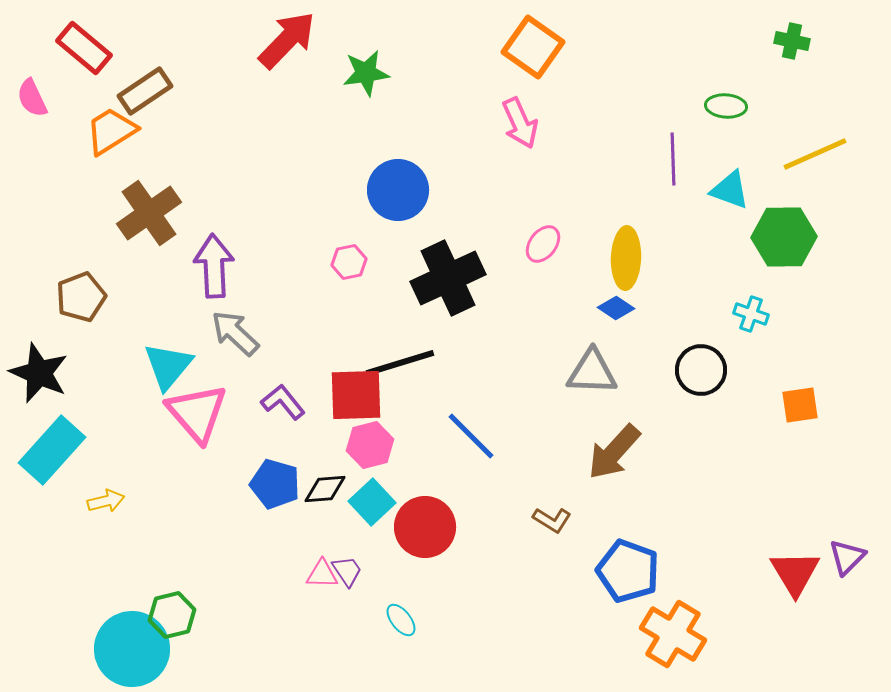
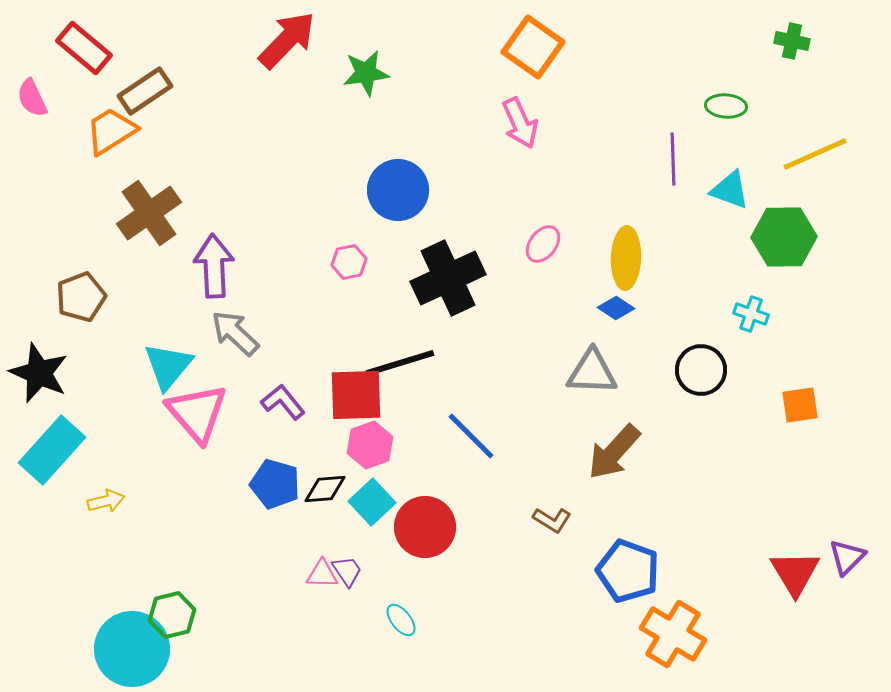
pink hexagon at (370, 445): rotated 6 degrees counterclockwise
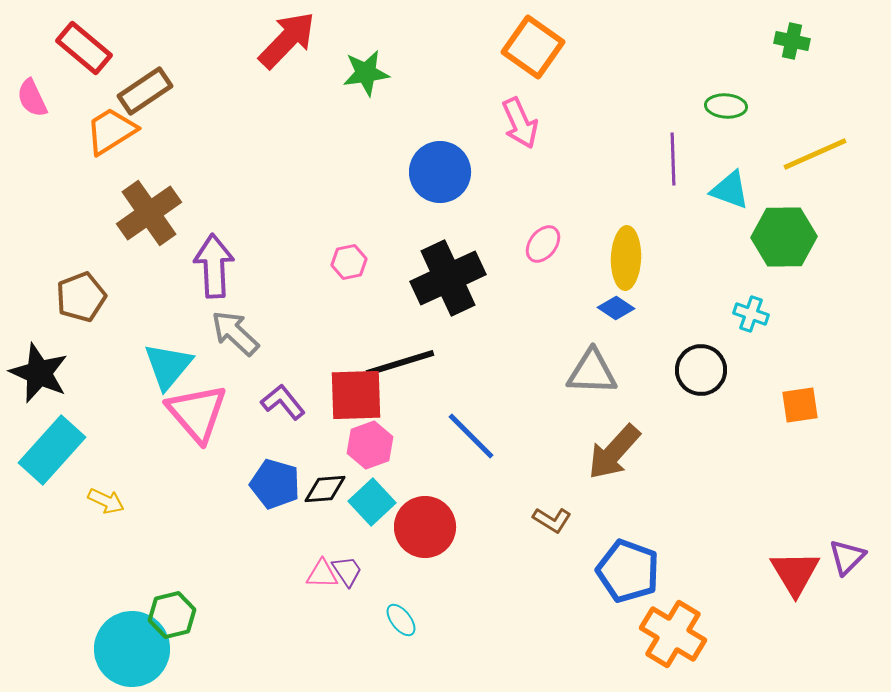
blue circle at (398, 190): moved 42 px right, 18 px up
yellow arrow at (106, 501): rotated 39 degrees clockwise
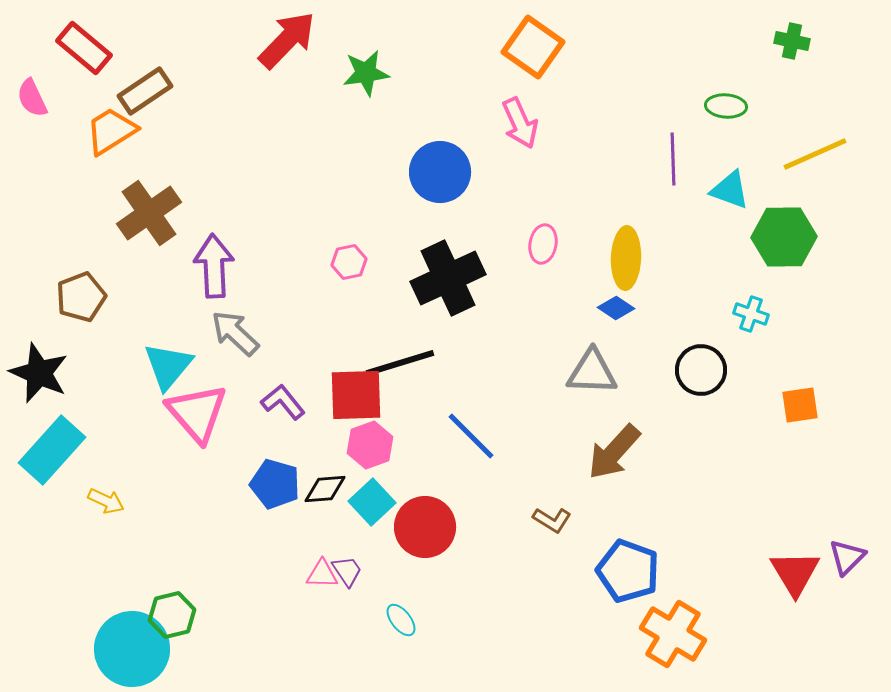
pink ellipse at (543, 244): rotated 27 degrees counterclockwise
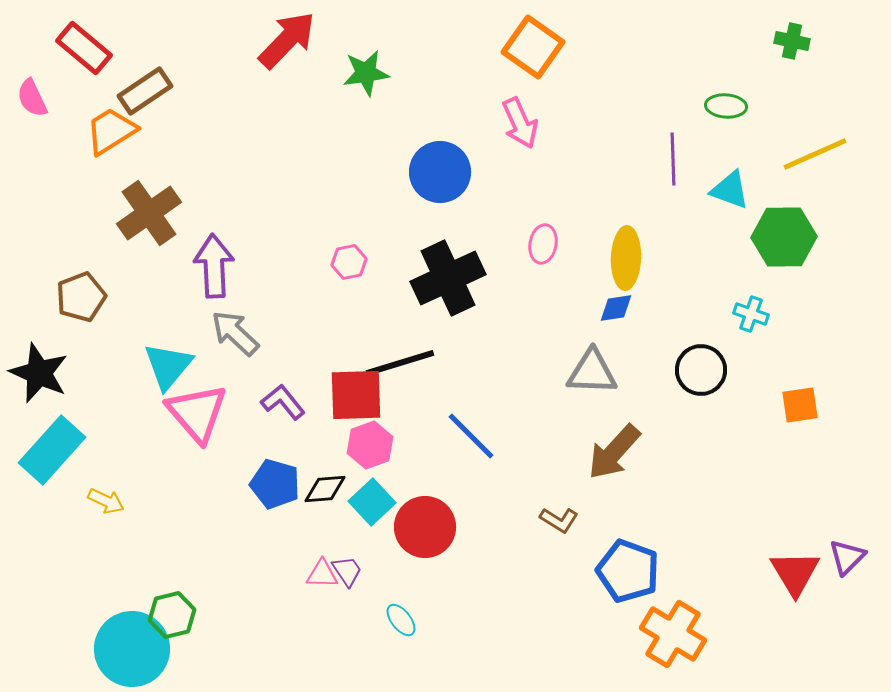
blue diamond at (616, 308): rotated 42 degrees counterclockwise
brown L-shape at (552, 520): moved 7 px right
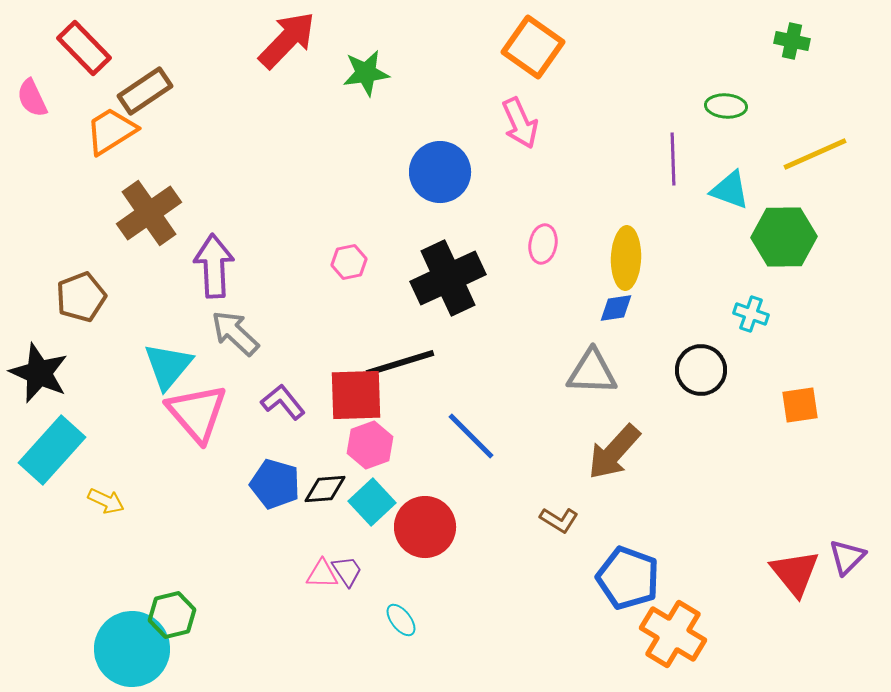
red rectangle at (84, 48): rotated 6 degrees clockwise
blue pentagon at (628, 571): moved 7 px down
red triangle at (795, 573): rotated 8 degrees counterclockwise
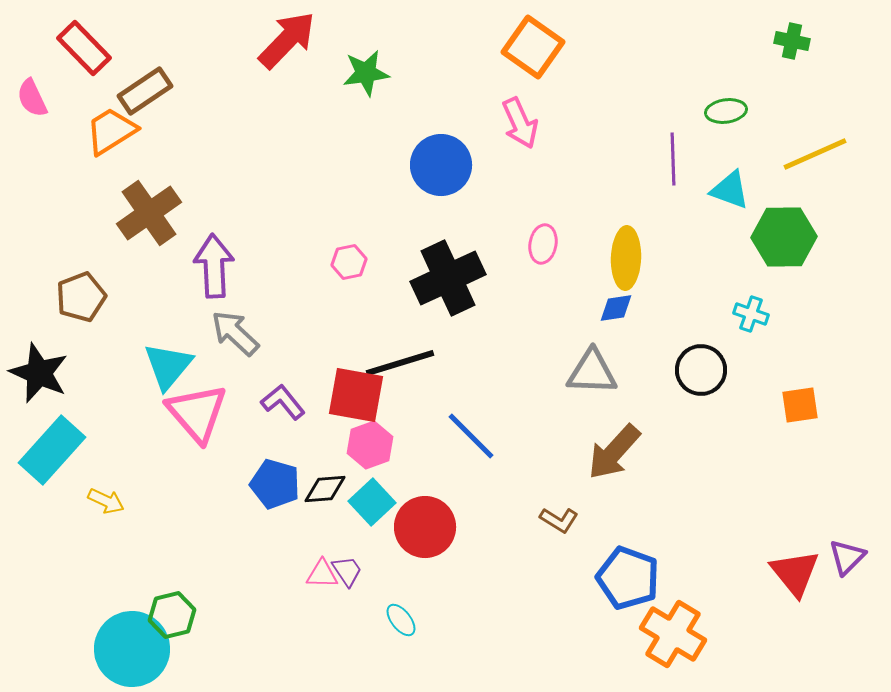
green ellipse at (726, 106): moved 5 px down; rotated 12 degrees counterclockwise
blue circle at (440, 172): moved 1 px right, 7 px up
red square at (356, 395): rotated 12 degrees clockwise
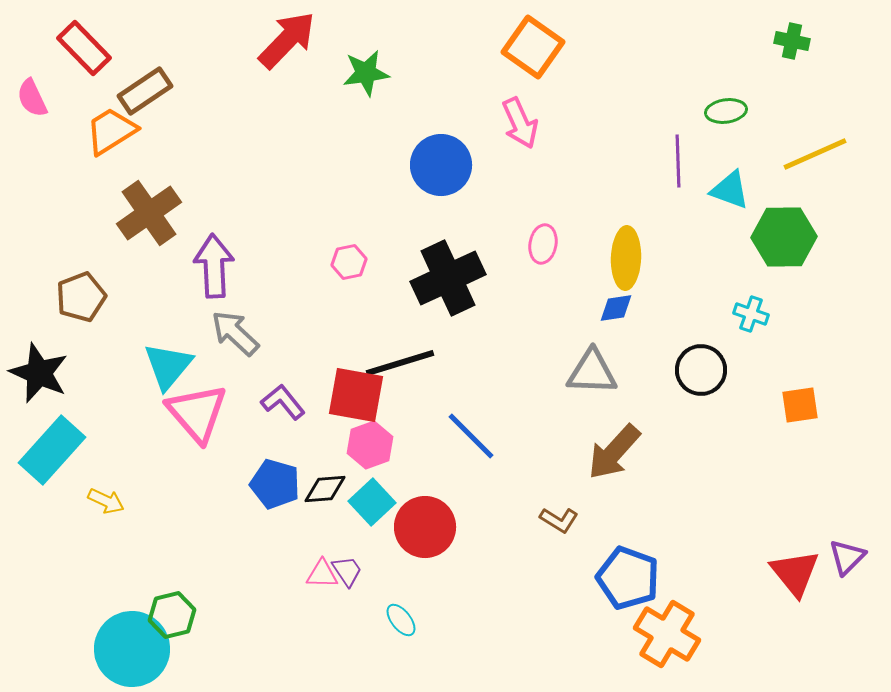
purple line at (673, 159): moved 5 px right, 2 px down
orange cross at (673, 634): moved 6 px left
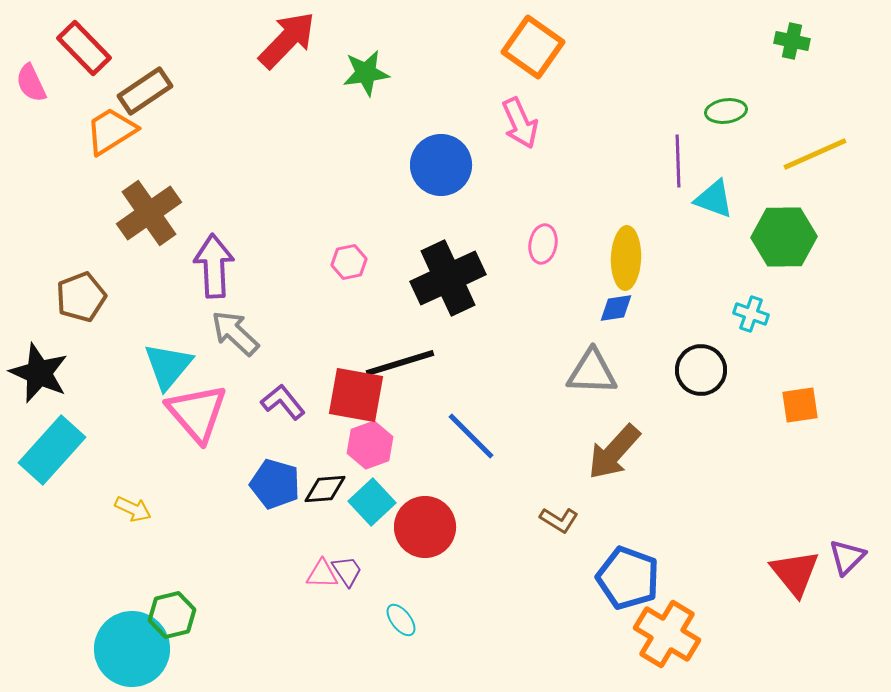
pink semicircle at (32, 98): moved 1 px left, 15 px up
cyan triangle at (730, 190): moved 16 px left, 9 px down
yellow arrow at (106, 501): moved 27 px right, 8 px down
